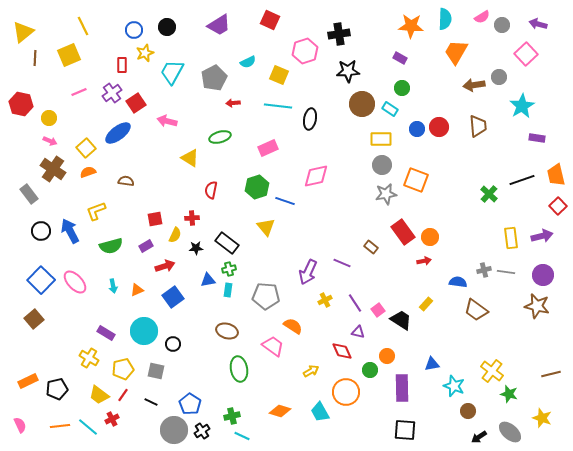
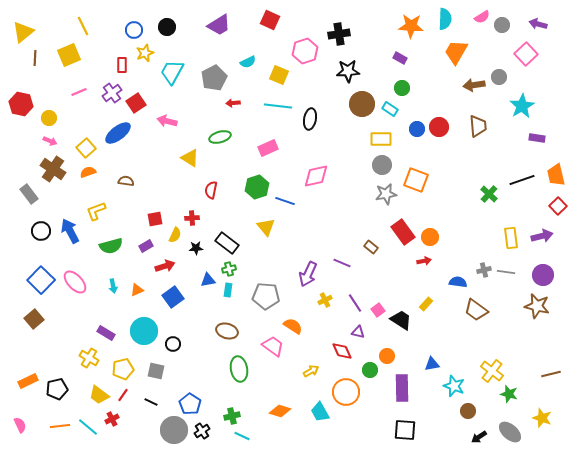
purple arrow at (308, 272): moved 2 px down
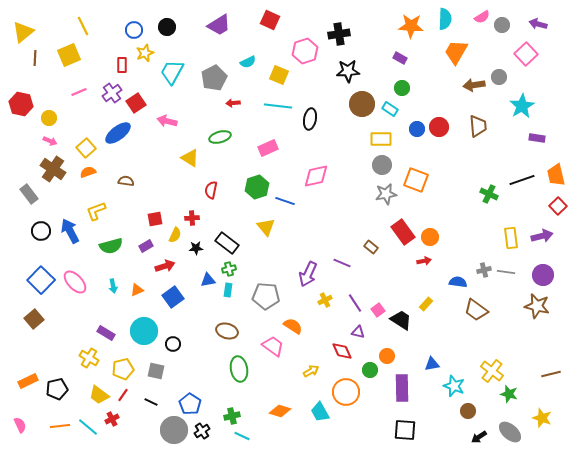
green cross at (489, 194): rotated 18 degrees counterclockwise
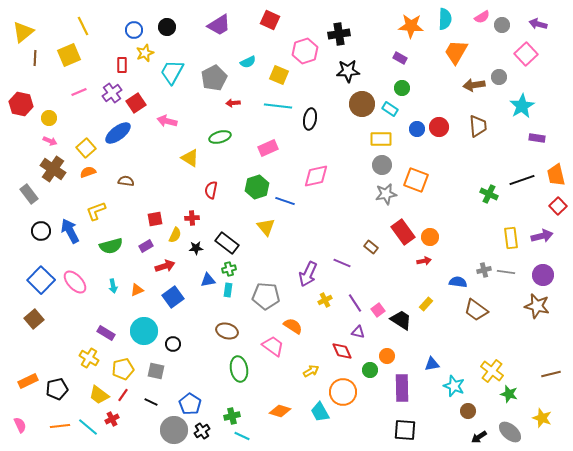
orange circle at (346, 392): moved 3 px left
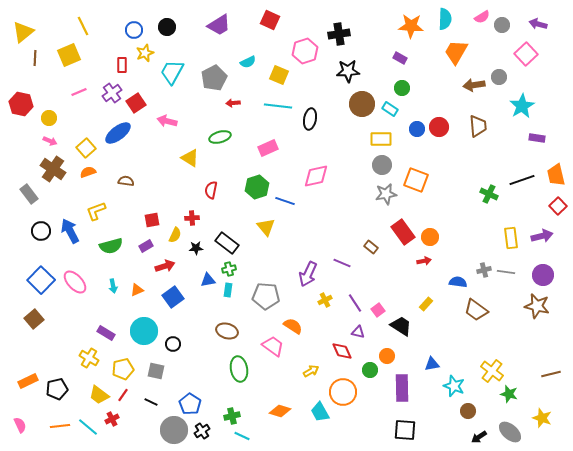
red square at (155, 219): moved 3 px left, 1 px down
black trapezoid at (401, 320): moved 6 px down
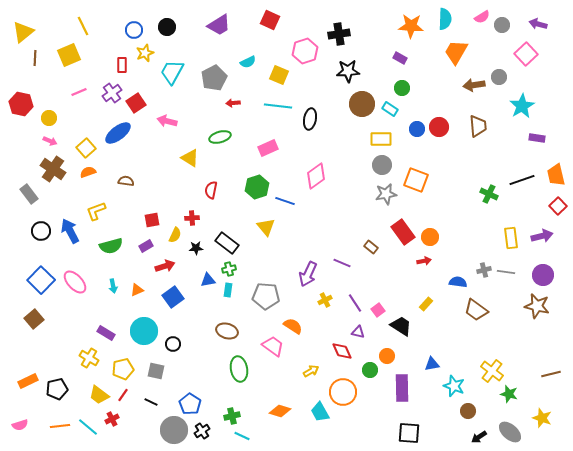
pink diamond at (316, 176): rotated 24 degrees counterclockwise
pink semicircle at (20, 425): rotated 98 degrees clockwise
black square at (405, 430): moved 4 px right, 3 px down
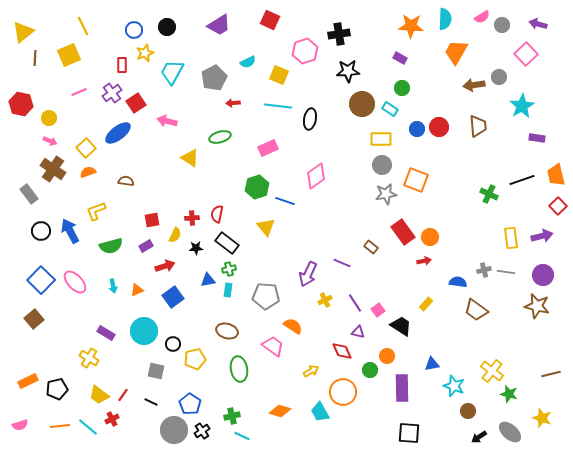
red semicircle at (211, 190): moved 6 px right, 24 px down
yellow pentagon at (123, 369): moved 72 px right, 10 px up
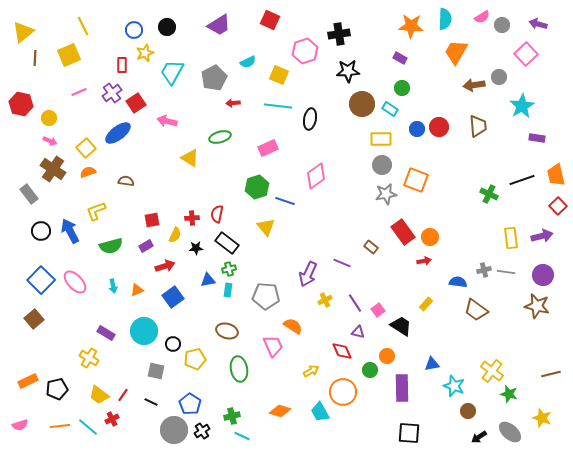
pink trapezoid at (273, 346): rotated 30 degrees clockwise
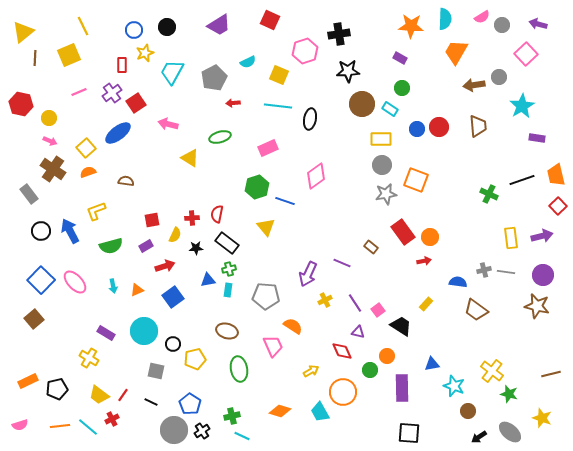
pink arrow at (167, 121): moved 1 px right, 3 px down
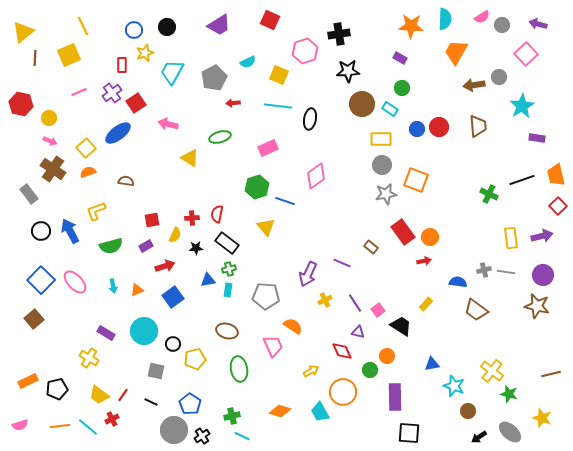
purple rectangle at (402, 388): moved 7 px left, 9 px down
black cross at (202, 431): moved 5 px down
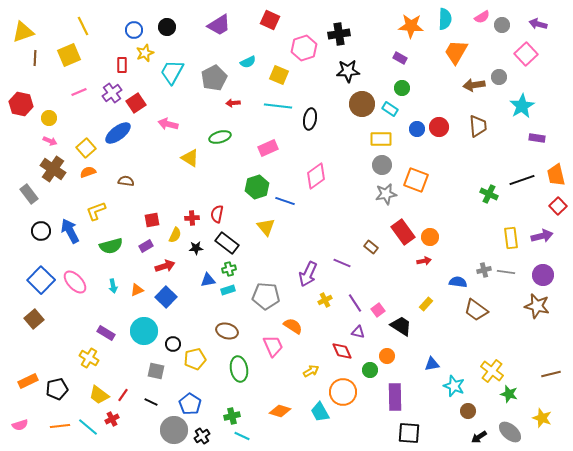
yellow triangle at (23, 32): rotated 20 degrees clockwise
pink hexagon at (305, 51): moved 1 px left, 3 px up
cyan rectangle at (228, 290): rotated 64 degrees clockwise
blue square at (173, 297): moved 7 px left; rotated 10 degrees counterclockwise
